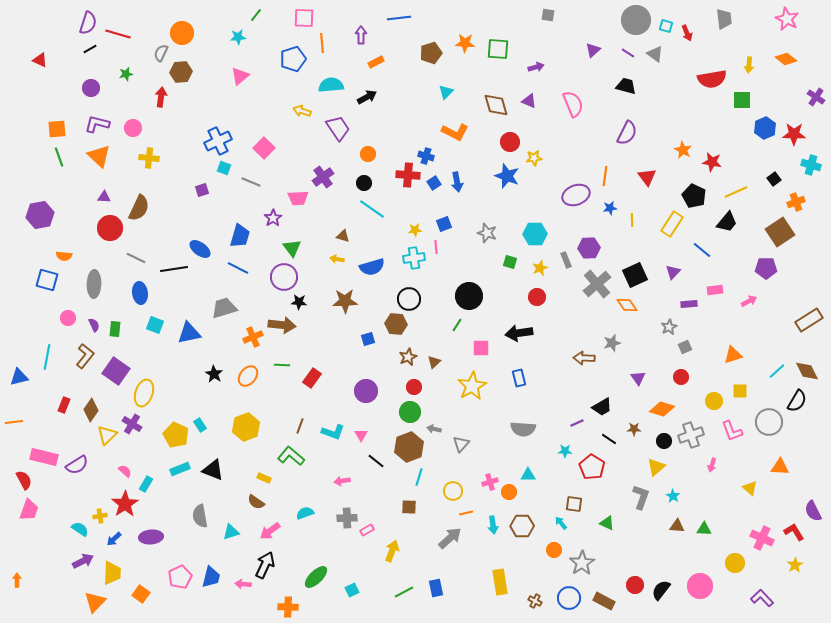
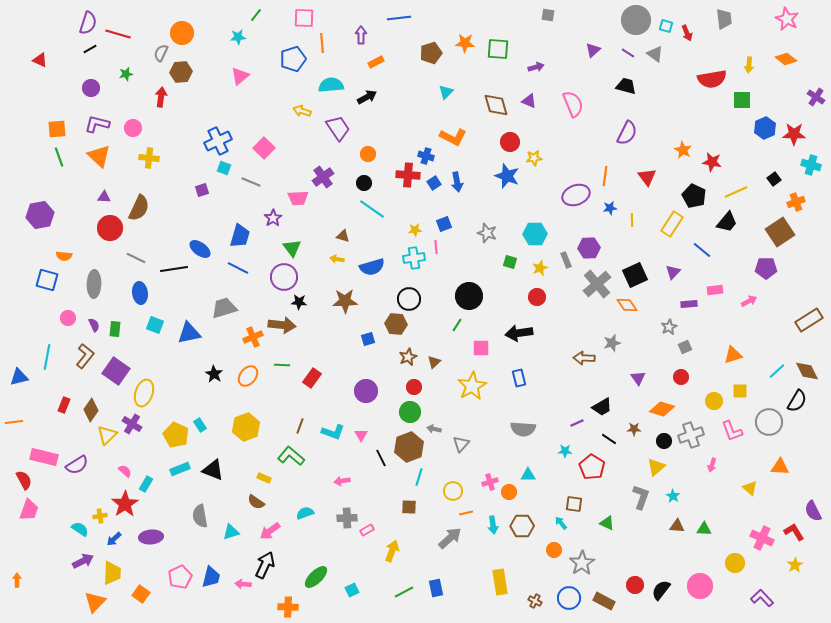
orange L-shape at (455, 132): moved 2 px left, 5 px down
black line at (376, 461): moved 5 px right, 3 px up; rotated 24 degrees clockwise
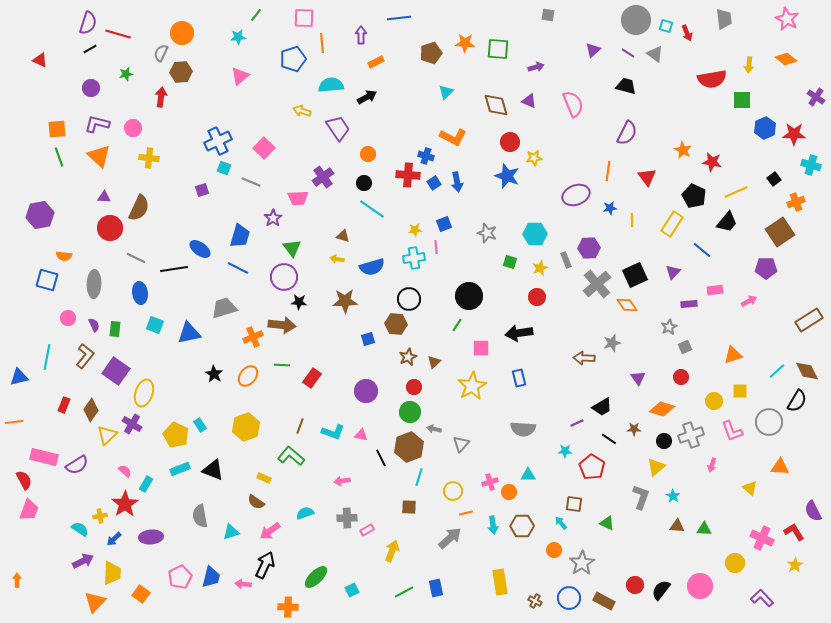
orange line at (605, 176): moved 3 px right, 5 px up
pink triangle at (361, 435): rotated 48 degrees counterclockwise
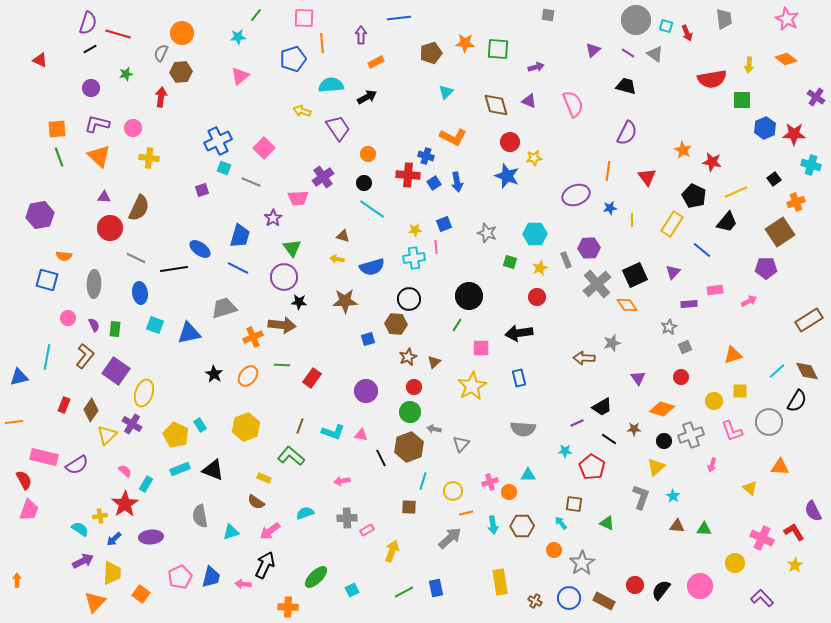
cyan line at (419, 477): moved 4 px right, 4 px down
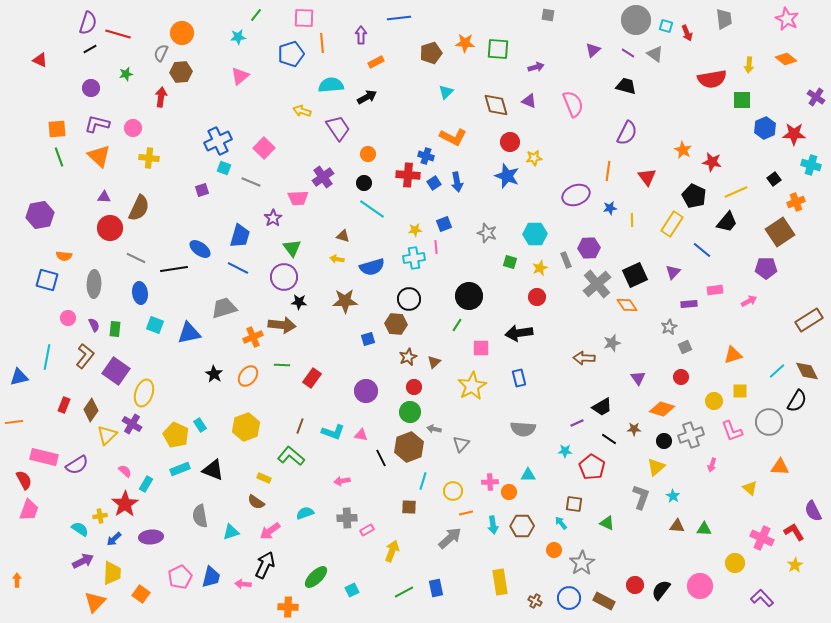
blue pentagon at (293, 59): moved 2 px left, 5 px up
pink cross at (490, 482): rotated 14 degrees clockwise
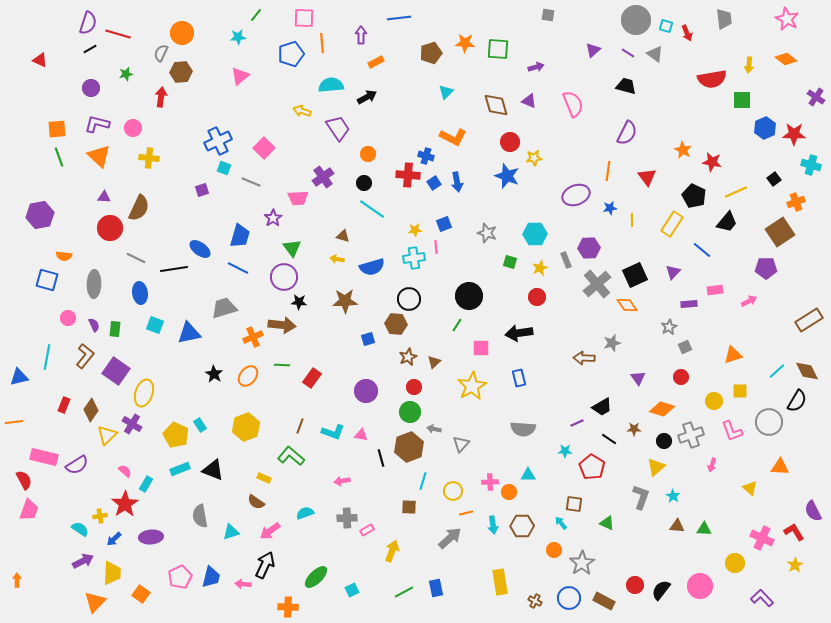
black line at (381, 458): rotated 12 degrees clockwise
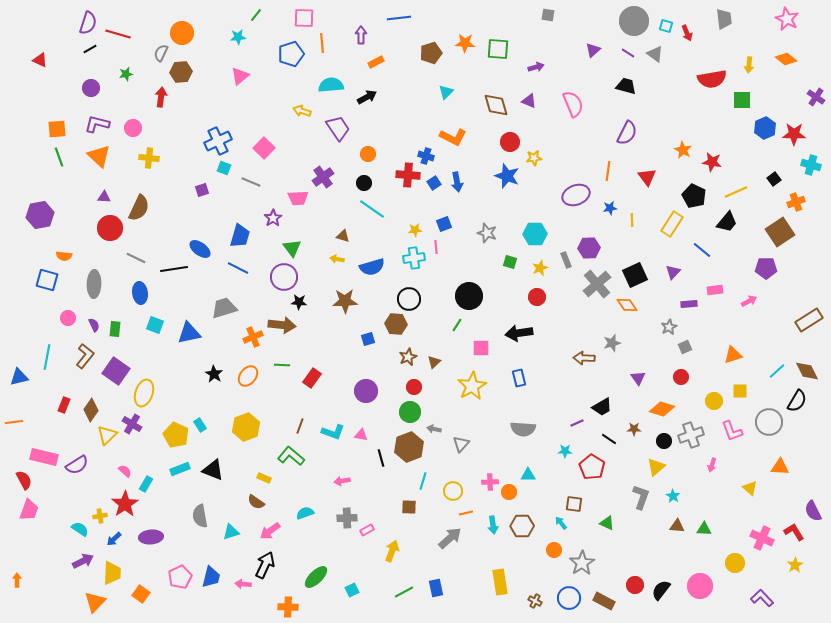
gray circle at (636, 20): moved 2 px left, 1 px down
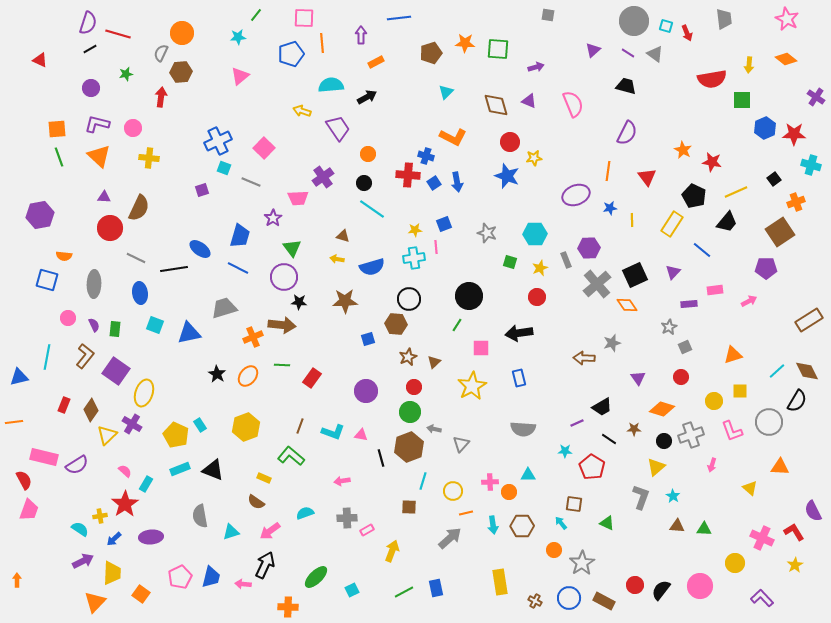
black star at (214, 374): moved 3 px right
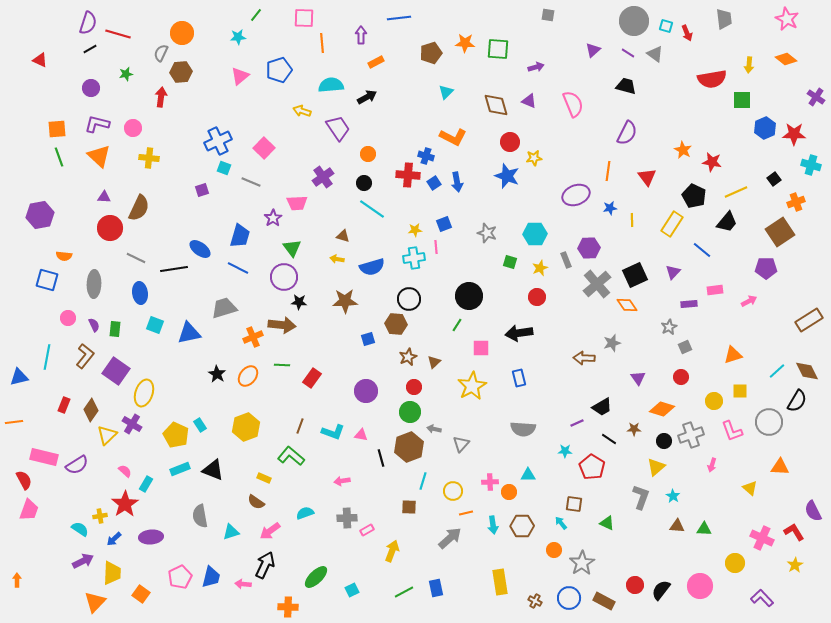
blue pentagon at (291, 54): moved 12 px left, 16 px down
pink trapezoid at (298, 198): moved 1 px left, 5 px down
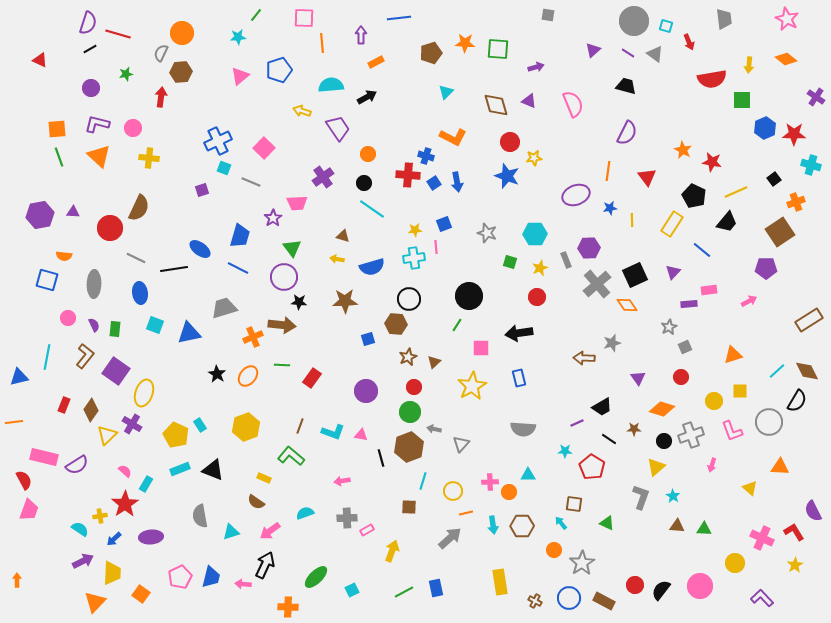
red arrow at (687, 33): moved 2 px right, 9 px down
purple triangle at (104, 197): moved 31 px left, 15 px down
pink rectangle at (715, 290): moved 6 px left
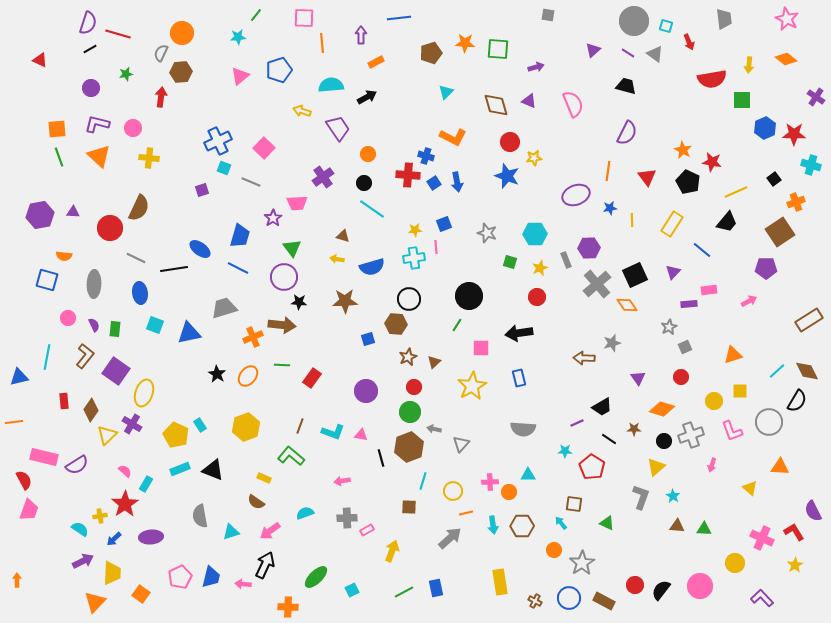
black pentagon at (694, 196): moved 6 px left, 14 px up
red rectangle at (64, 405): moved 4 px up; rotated 28 degrees counterclockwise
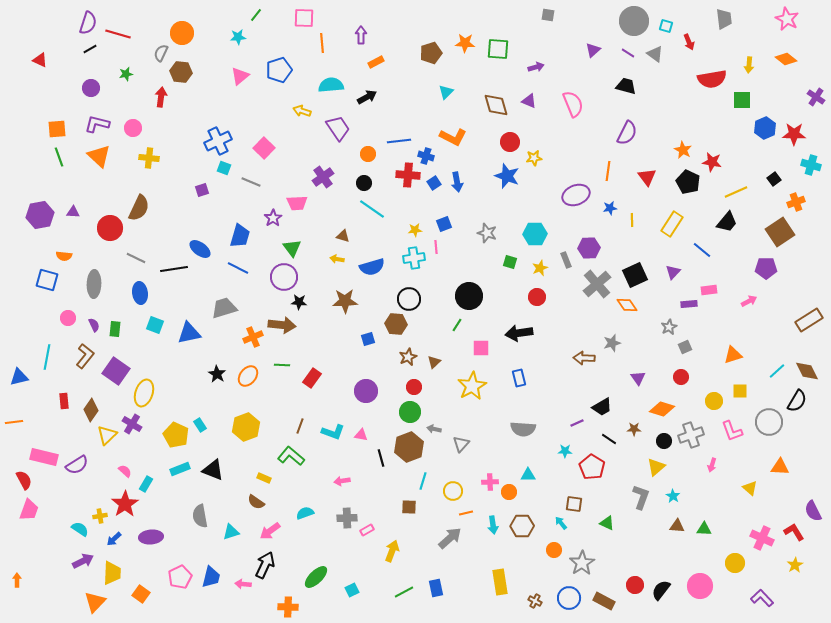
blue line at (399, 18): moved 123 px down
brown hexagon at (181, 72): rotated 10 degrees clockwise
